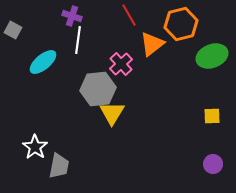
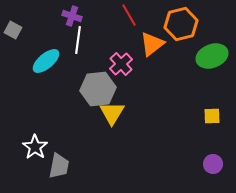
cyan ellipse: moved 3 px right, 1 px up
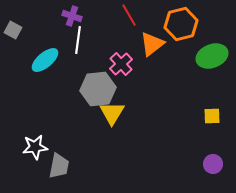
cyan ellipse: moved 1 px left, 1 px up
white star: rotated 30 degrees clockwise
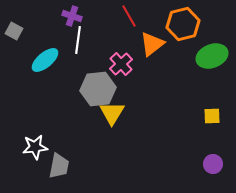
red line: moved 1 px down
orange hexagon: moved 2 px right
gray square: moved 1 px right, 1 px down
